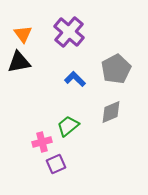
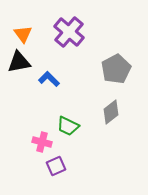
blue L-shape: moved 26 px left
gray diamond: rotated 15 degrees counterclockwise
green trapezoid: rotated 115 degrees counterclockwise
pink cross: rotated 30 degrees clockwise
purple square: moved 2 px down
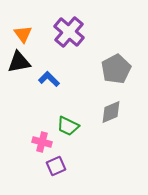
gray diamond: rotated 15 degrees clockwise
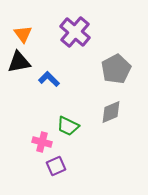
purple cross: moved 6 px right
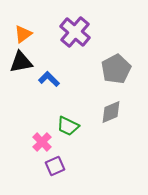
orange triangle: rotated 30 degrees clockwise
black triangle: moved 2 px right
pink cross: rotated 30 degrees clockwise
purple square: moved 1 px left
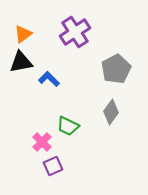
purple cross: rotated 16 degrees clockwise
gray diamond: rotated 30 degrees counterclockwise
purple square: moved 2 px left
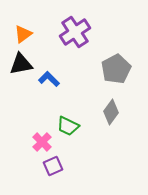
black triangle: moved 2 px down
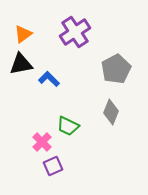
gray diamond: rotated 15 degrees counterclockwise
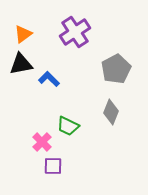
purple square: rotated 24 degrees clockwise
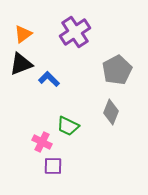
black triangle: rotated 10 degrees counterclockwise
gray pentagon: moved 1 px right, 1 px down
pink cross: rotated 18 degrees counterclockwise
